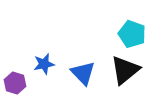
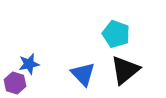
cyan pentagon: moved 16 px left
blue star: moved 15 px left
blue triangle: moved 1 px down
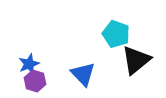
blue star: rotated 10 degrees counterclockwise
black triangle: moved 11 px right, 10 px up
purple hexagon: moved 20 px right, 2 px up
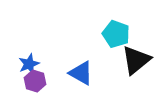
blue triangle: moved 2 px left, 1 px up; rotated 16 degrees counterclockwise
